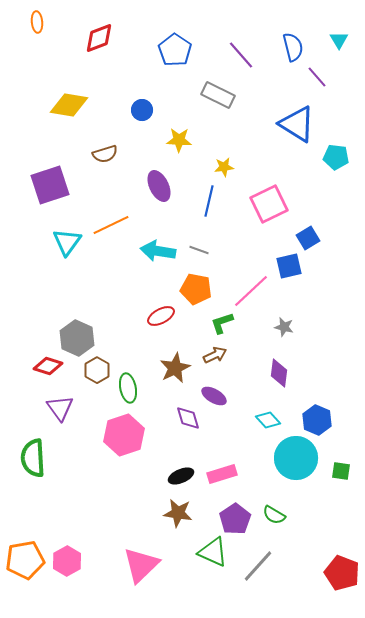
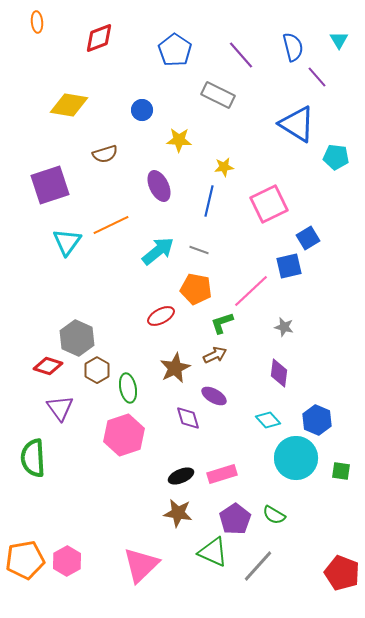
cyan arrow at (158, 251): rotated 132 degrees clockwise
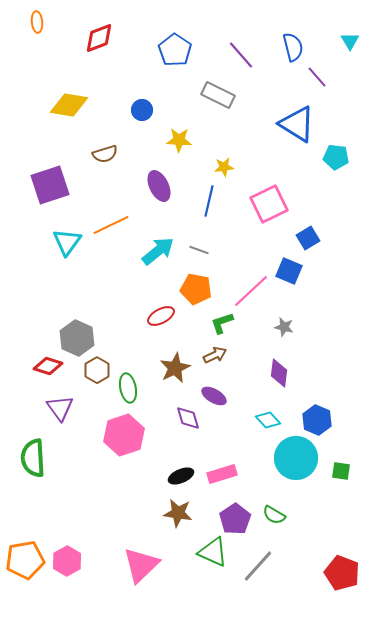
cyan triangle at (339, 40): moved 11 px right, 1 px down
blue square at (289, 266): moved 5 px down; rotated 36 degrees clockwise
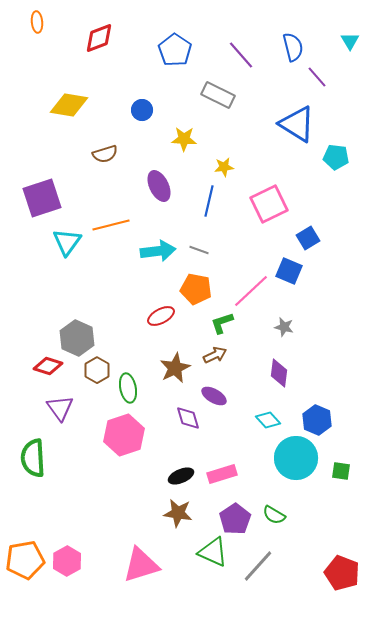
yellow star at (179, 140): moved 5 px right, 1 px up
purple square at (50, 185): moved 8 px left, 13 px down
orange line at (111, 225): rotated 12 degrees clockwise
cyan arrow at (158, 251): rotated 32 degrees clockwise
pink triangle at (141, 565): rotated 27 degrees clockwise
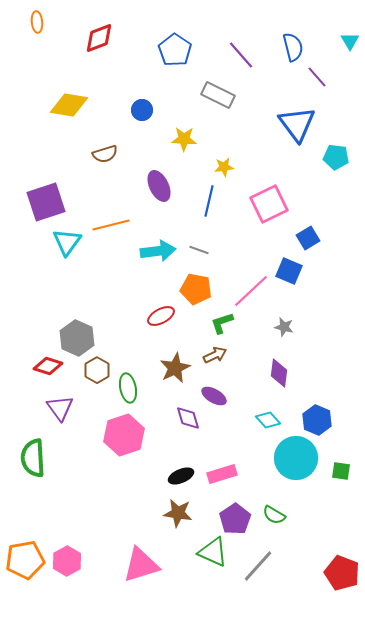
blue triangle at (297, 124): rotated 21 degrees clockwise
purple square at (42, 198): moved 4 px right, 4 px down
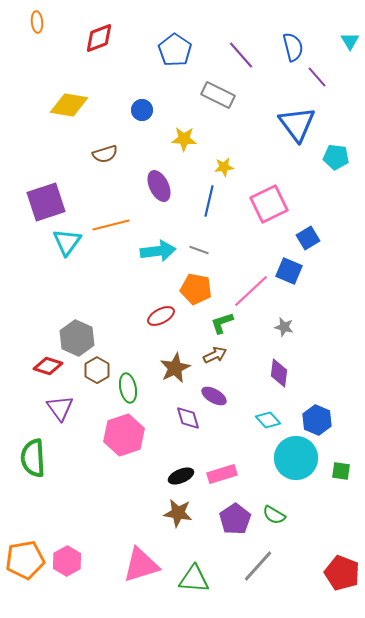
green triangle at (213, 552): moved 19 px left, 27 px down; rotated 20 degrees counterclockwise
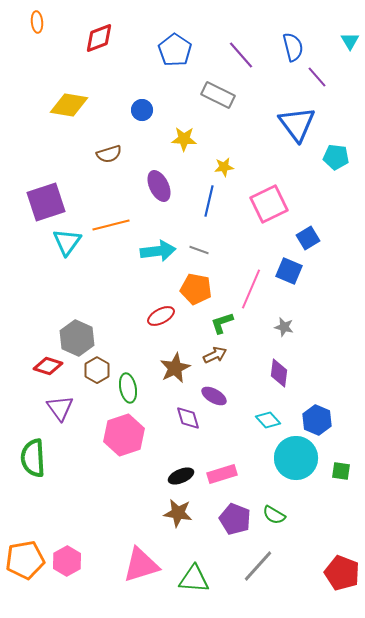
brown semicircle at (105, 154): moved 4 px right
pink line at (251, 291): moved 2 px up; rotated 24 degrees counterclockwise
purple pentagon at (235, 519): rotated 16 degrees counterclockwise
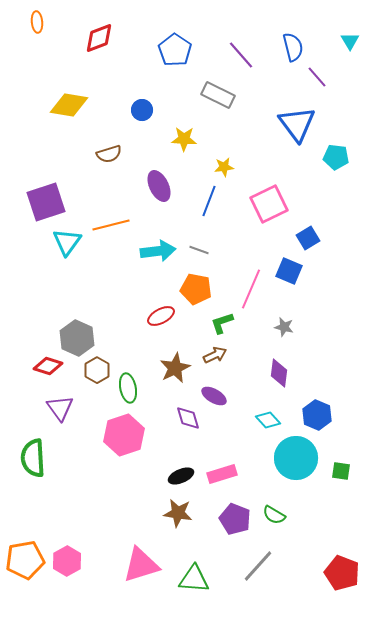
blue line at (209, 201): rotated 8 degrees clockwise
blue hexagon at (317, 420): moved 5 px up
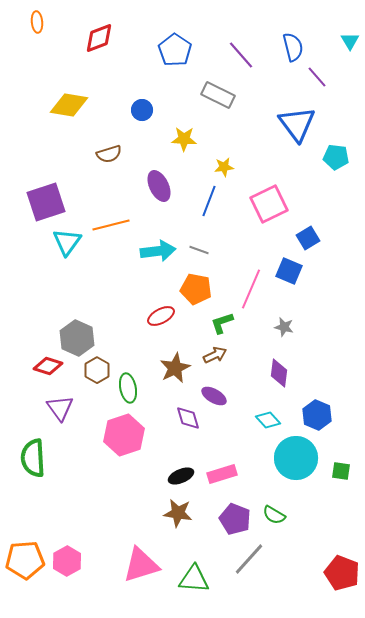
orange pentagon at (25, 560): rotated 6 degrees clockwise
gray line at (258, 566): moved 9 px left, 7 px up
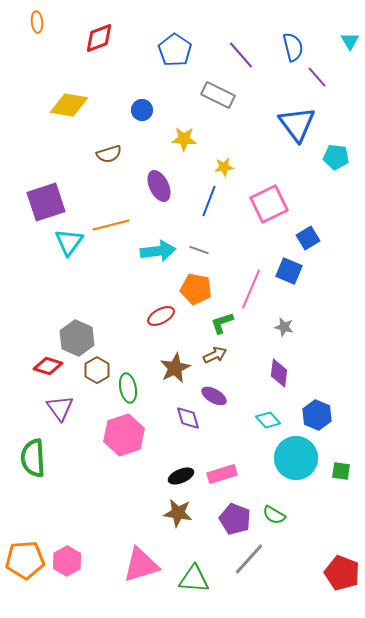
cyan triangle at (67, 242): moved 2 px right
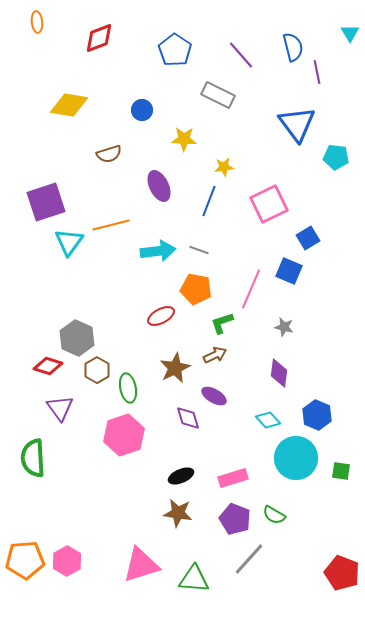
cyan triangle at (350, 41): moved 8 px up
purple line at (317, 77): moved 5 px up; rotated 30 degrees clockwise
pink rectangle at (222, 474): moved 11 px right, 4 px down
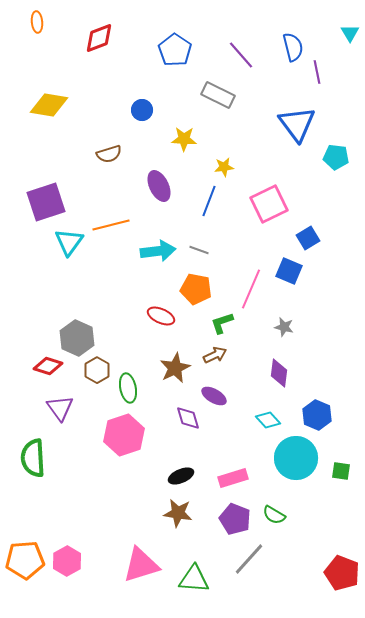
yellow diamond at (69, 105): moved 20 px left
red ellipse at (161, 316): rotated 52 degrees clockwise
